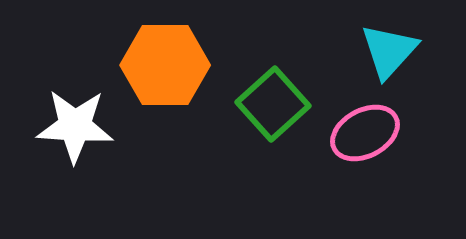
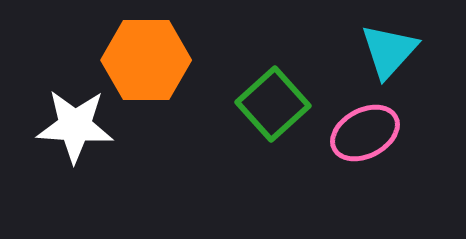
orange hexagon: moved 19 px left, 5 px up
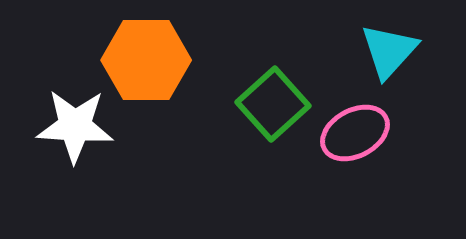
pink ellipse: moved 10 px left
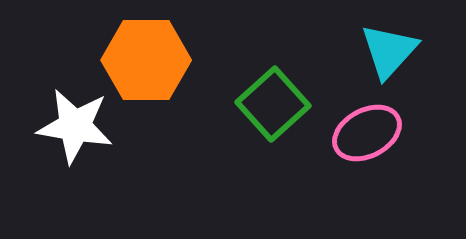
white star: rotated 6 degrees clockwise
pink ellipse: moved 12 px right
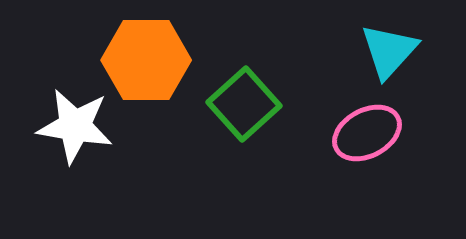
green square: moved 29 px left
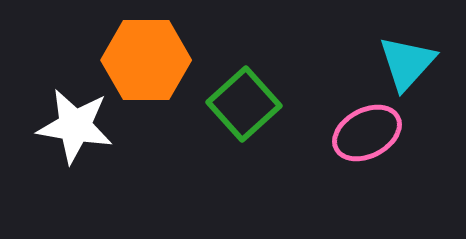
cyan triangle: moved 18 px right, 12 px down
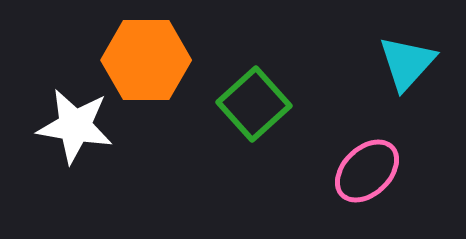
green square: moved 10 px right
pink ellipse: moved 38 px down; rotated 16 degrees counterclockwise
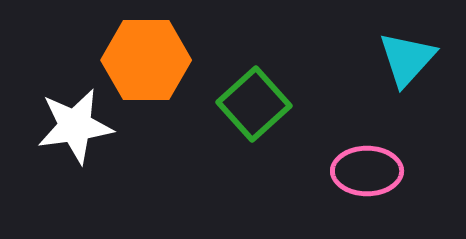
cyan triangle: moved 4 px up
white star: rotated 18 degrees counterclockwise
pink ellipse: rotated 44 degrees clockwise
